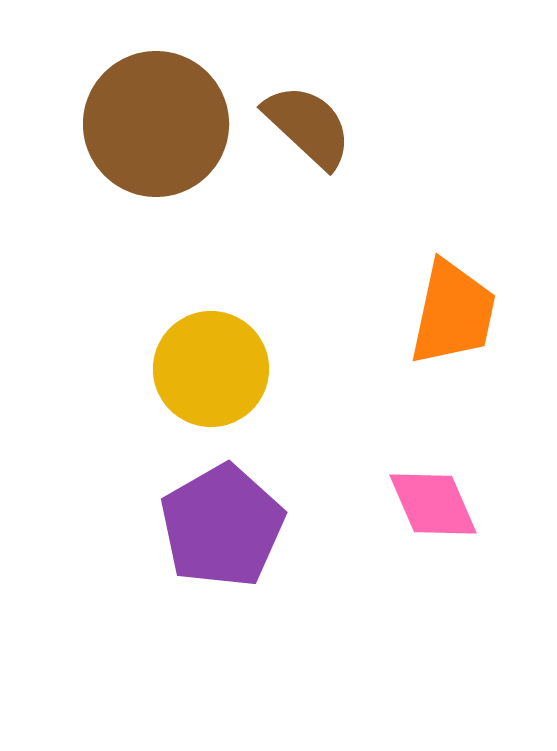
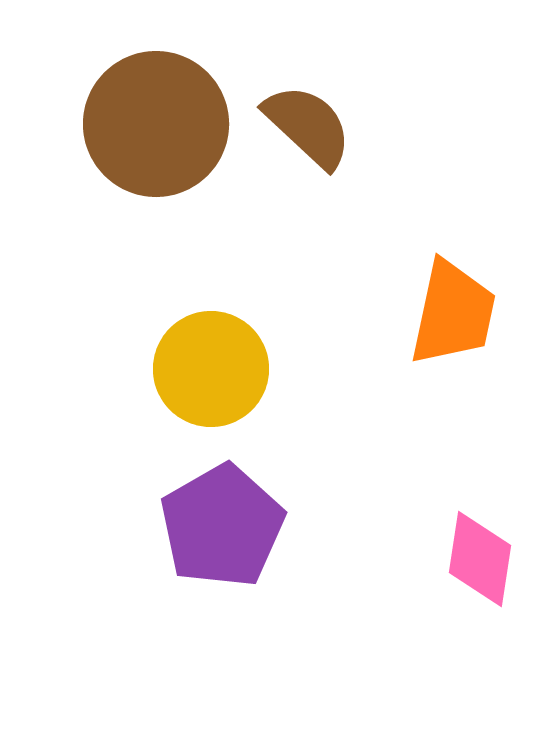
pink diamond: moved 47 px right, 55 px down; rotated 32 degrees clockwise
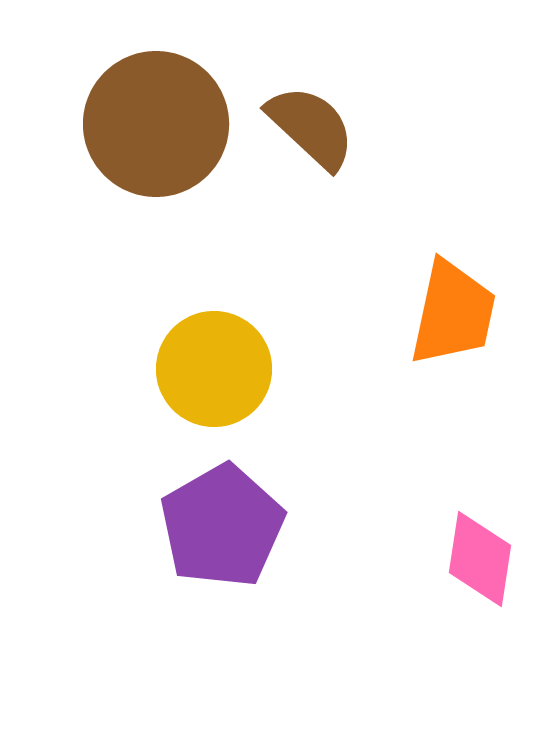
brown semicircle: moved 3 px right, 1 px down
yellow circle: moved 3 px right
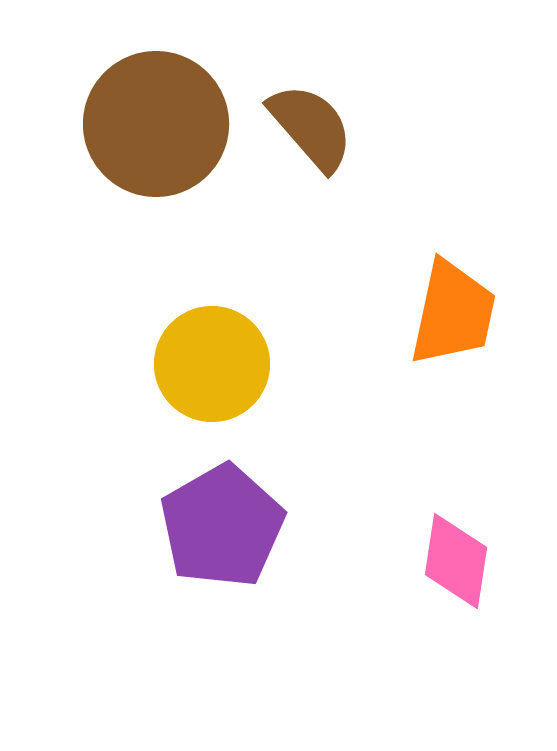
brown semicircle: rotated 6 degrees clockwise
yellow circle: moved 2 px left, 5 px up
pink diamond: moved 24 px left, 2 px down
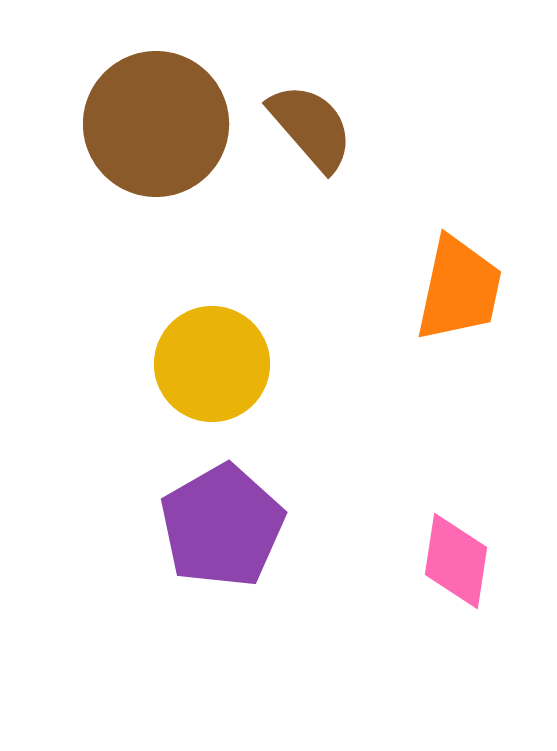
orange trapezoid: moved 6 px right, 24 px up
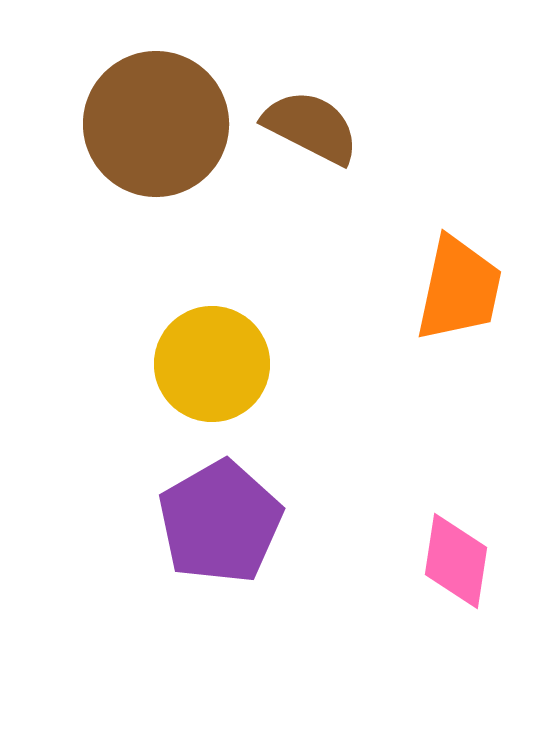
brown semicircle: rotated 22 degrees counterclockwise
purple pentagon: moved 2 px left, 4 px up
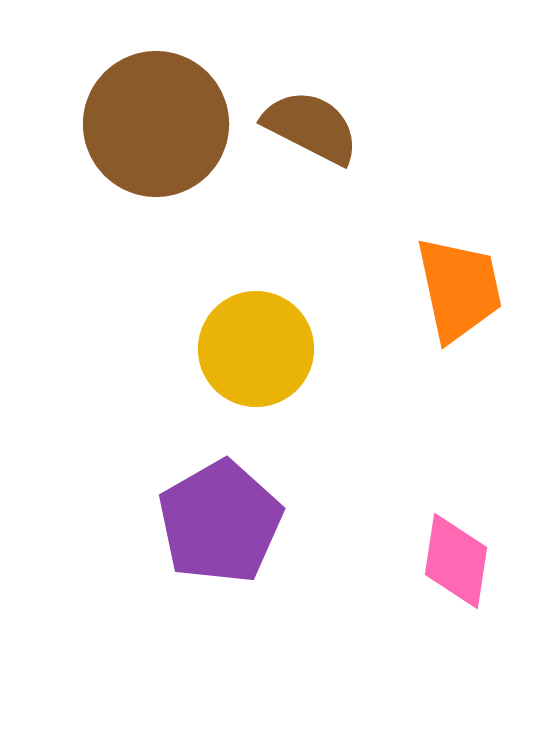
orange trapezoid: rotated 24 degrees counterclockwise
yellow circle: moved 44 px right, 15 px up
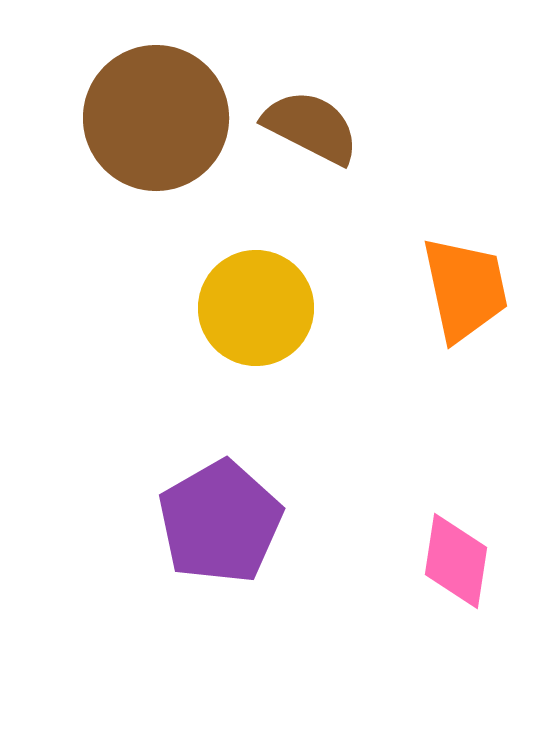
brown circle: moved 6 px up
orange trapezoid: moved 6 px right
yellow circle: moved 41 px up
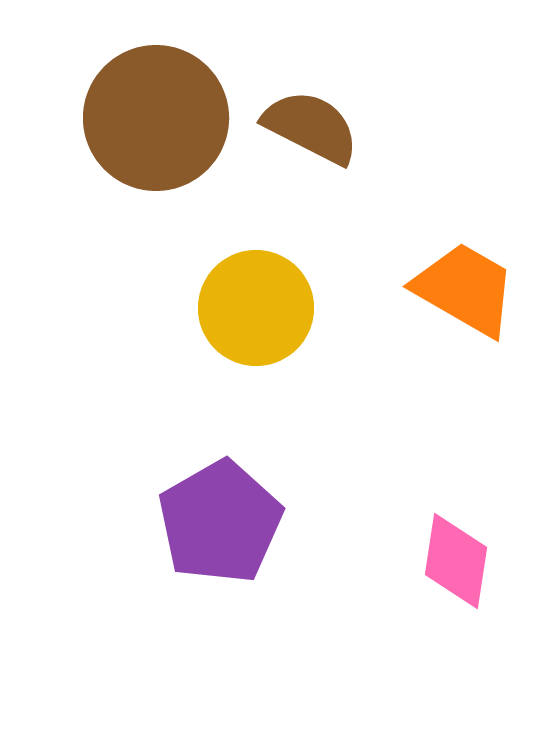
orange trapezoid: rotated 48 degrees counterclockwise
